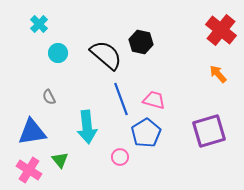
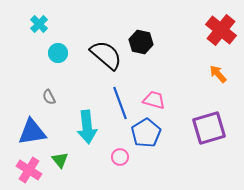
blue line: moved 1 px left, 4 px down
purple square: moved 3 px up
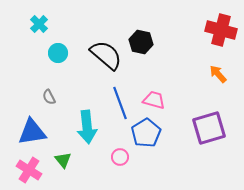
red cross: rotated 24 degrees counterclockwise
green triangle: moved 3 px right
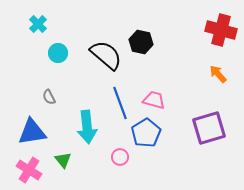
cyan cross: moved 1 px left
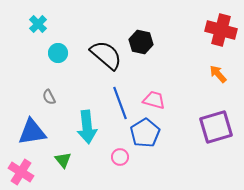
purple square: moved 7 px right, 1 px up
blue pentagon: moved 1 px left
pink cross: moved 8 px left, 2 px down
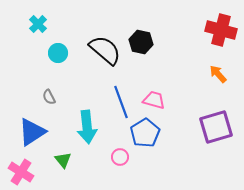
black semicircle: moved 1 px left, 5 px up
blue line: moved 1 px right, 1 px up
blue triangle: rotated 24 degrees counterclockwise
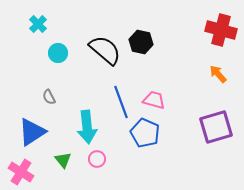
blue pentagon: rotated 16 degrees counterclockwise
pink circle: moved 23 px left, 2 px down
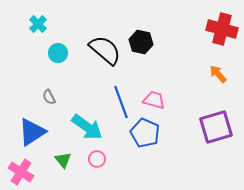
red cross: moved 1 px right, 1 px up
cyan arrow: rotated 48 degrees counterclockwise
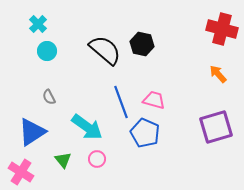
black hexagon: moved 1 px right, 2 px down
cyan circle: moved 11 px left, 2 px up
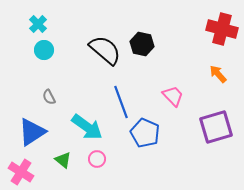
cyan circle: moved 3 px left, 1 px up
pink trapezoid: moved 19 px right, 4 px up; rotated 30 degrees clockwise
green triangle: rotated 12 degrees counterclockwise
